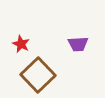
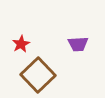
red star: rotated 18 degrees clockwise
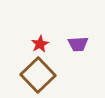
red star: moved 19 px right
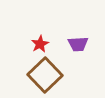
brown square: moved 7 px right
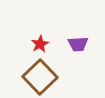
brown square: moved 5 px left, 2 px down
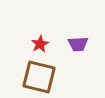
brown square: moved 1 px left; rotated 32 degrees counterclockwise
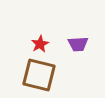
brown square: moved 2 px up
